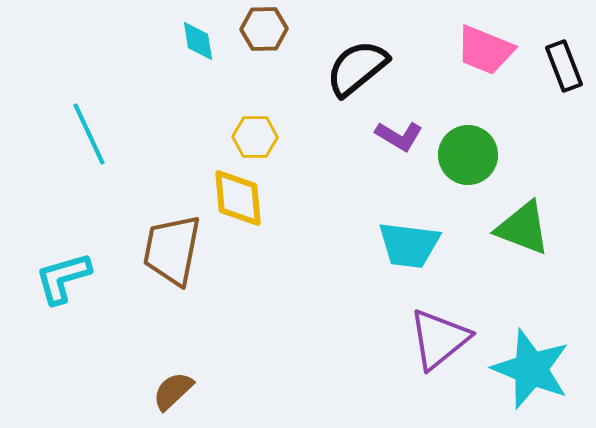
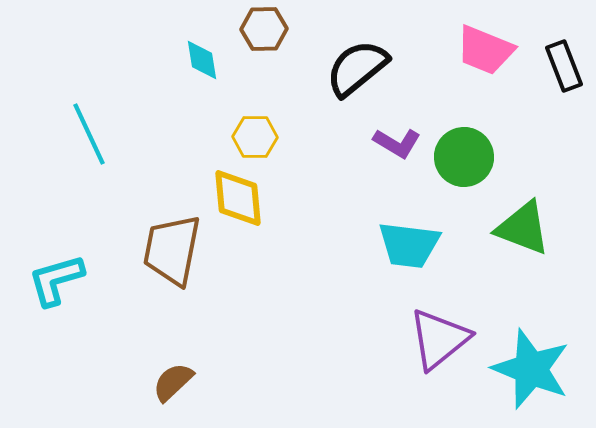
cyan diamond: moved 4 px right, 19 px down
purple L-shape: moved 2 px left, 7 px down
green circle: moved 4 px left, 2 px down
cyan L-shape: moved 7 px left, 2 px down
brown semicircle: moved 9 px up
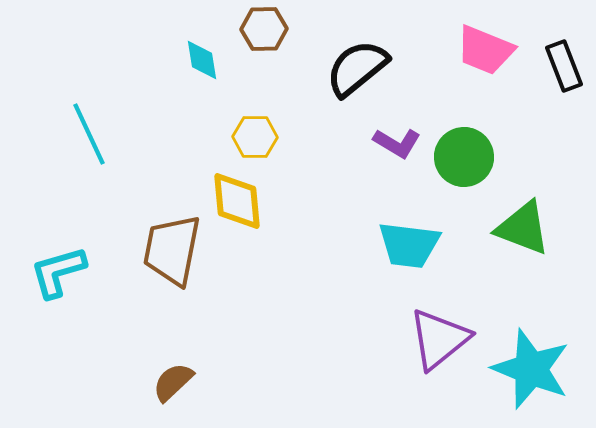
yellow diamond: moved 1 px left, 3 px down
cyan L-shape: moved 2 px right, 8 px up
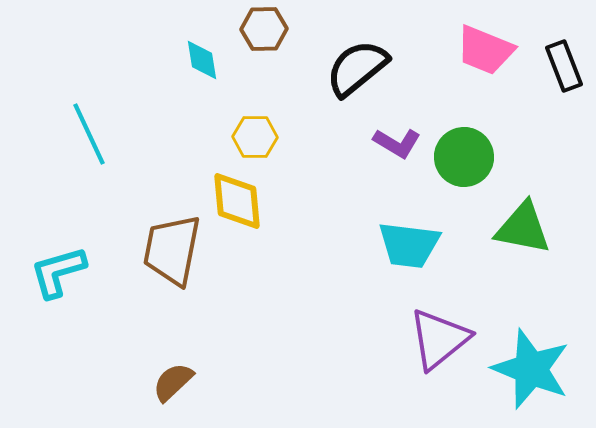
green triangle: rotated 10 degrees counterclockwise
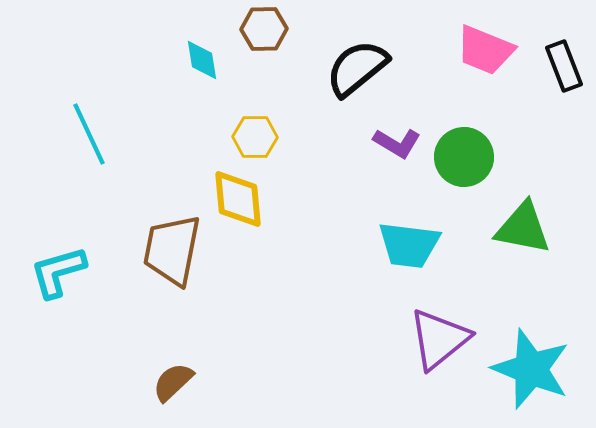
yellow diamond: moved 1 px right, 2 px up
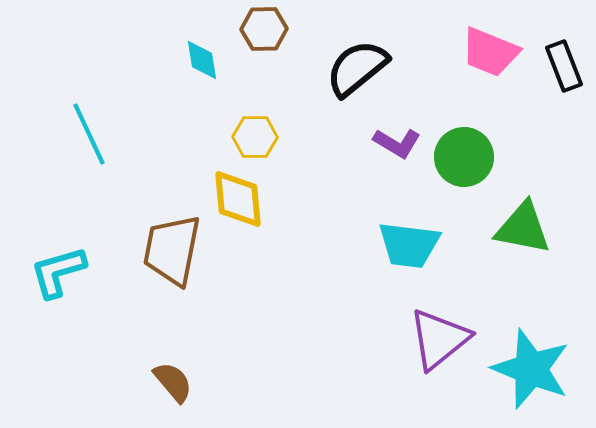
pink trapezoid: moved 5 px right, 2 px down
brown semicircle: rotated 93 degrees clockwise
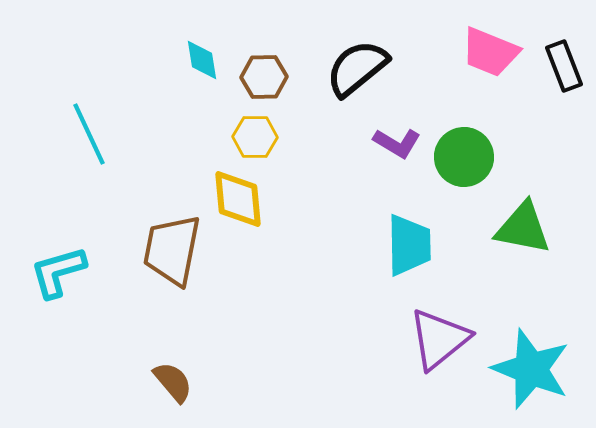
brown hexagon: moved 48 px down
cyan trapezoid: rotated 98 degrees counterclockwise
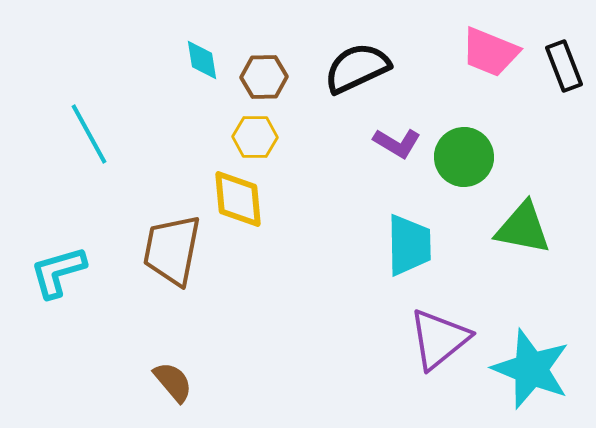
black semicircle: rotated 14 degrees clockwise
cyan line: rotated 4 degrees counterclockwise
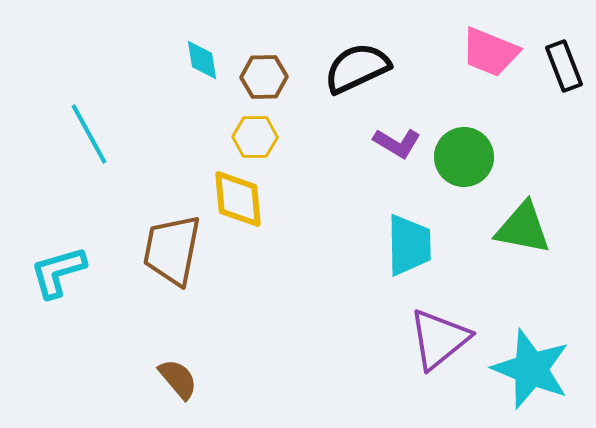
brown semicircle: moved 5 px right, 3 px up
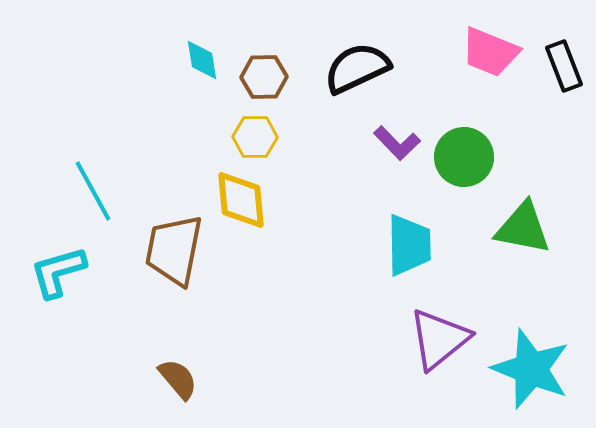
cyan line: moved 4 px right, 57 px down
purple L-shape: rotated 15 degrees clockwise
yellow diamond: moved 3 px right, 1 px down
brown trapezoid: moved 2 px right
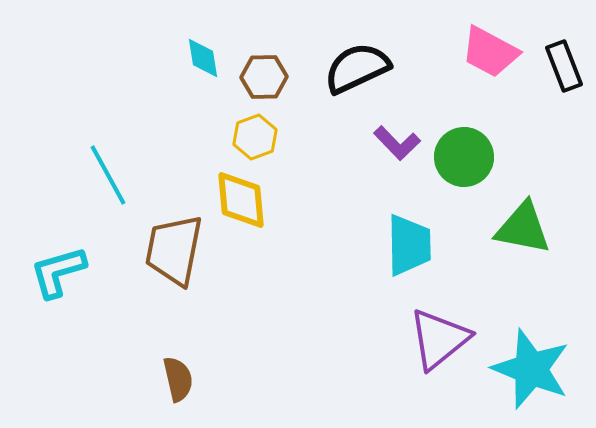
pink trapezoid: rotated 6 degrees clockwise
cyan diamond: moved 1 px right, 2 px up
yellow hexagon: rotated 21 degrees counterclockwise
cyan line: moved 15 px right, 16 px up
brown semicircle: rotated 27 degrees clockwise
